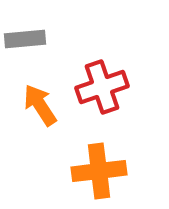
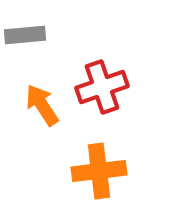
gray rectangle: moved 4 px up
orange arrow: moved 2 px right
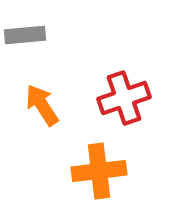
red cross: moved 22 px right, 11 px down
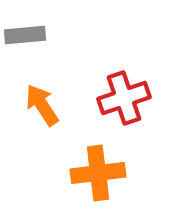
orange cross: moved 1 px left, 2 px down
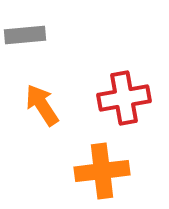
red cross: rotated 9 degrees clockwise
orange cross: moved 4 px right, 2 px up
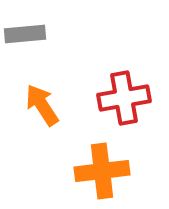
gray rectangle: moved 1 px up
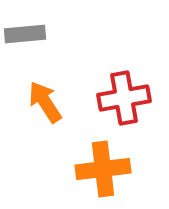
orange arrow: moved 3 px right, 3 px up
orange cross: moved 1 px right, 2 px up
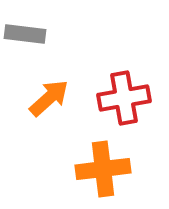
gray rectangle: rotated 12 degrees clockwise
orange arrow: moved 4 px right, 4 px up; rotated 81 degrees clockwise
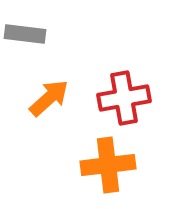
orange cross: moved 5 px right, 4 px up
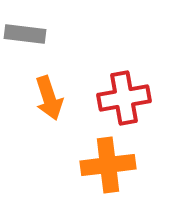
orange arrow: rotated 114 degrees clockwise
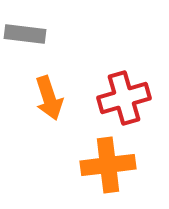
red cross: rotated 6 degrees counterclockwise
